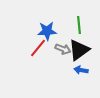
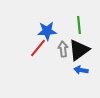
gray arrow: rotated 119 degrees counterclockwise
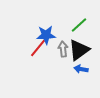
green line: rotated 54 degrees clockwise
blue star: moved 1 px left, 4 px down
blue arrow: moved 1 px up
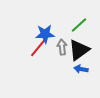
blue star: moved 1 px left, 1 px up
gray arrow: moved 1 px left, 2 px up
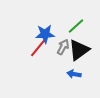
green line: moved 3 px left, 1 px down
gray arrow: moved 1 px right; rotated 35 degrees clockwise
blue arrow: moved 7 px left, 5 px down
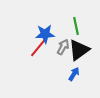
green line: rotated 60 degrees counterclockwise
blue arrow: rotated 112 degrees clockwise
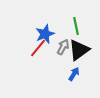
blue star: rotated 18 degrees counterclockwise
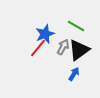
green line: rotated 48 degrees counterclockwise
